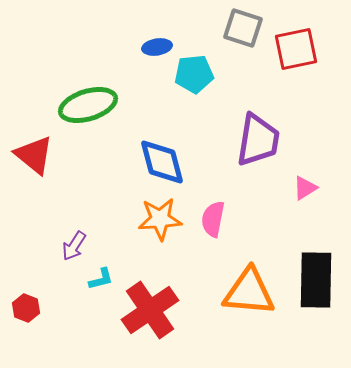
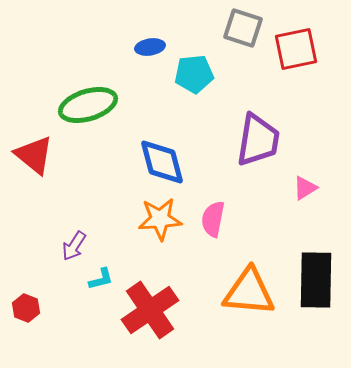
blue ellipse: moved 7 px left
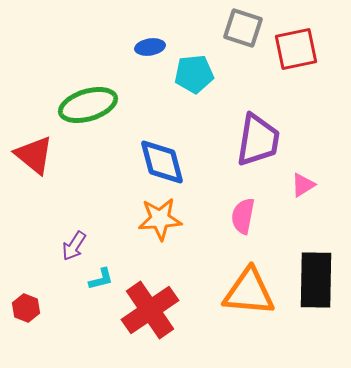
pink triangle: moved 2 px left, 3 px up
pink semicircle: moved 30 px right, 3 px up
